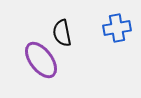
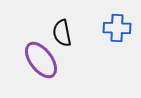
blue cross: rotated 12 degrees clockwise
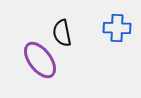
purple ellipse: moved 1 px left
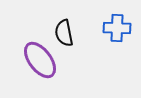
black semicircle: moved 2 px right
